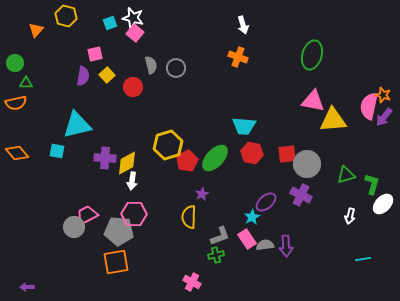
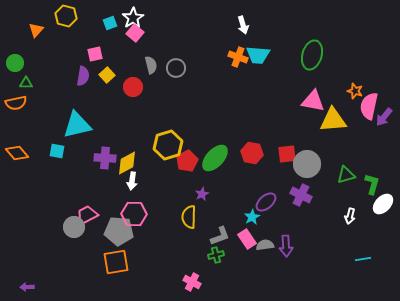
white star at (133, 18): rotated 25 degrees clockwise
orange star at (383, 95): moved 28 px left, 4 px up
cyan trapezoid at (244, 126): moved 14 px right, 71 px up
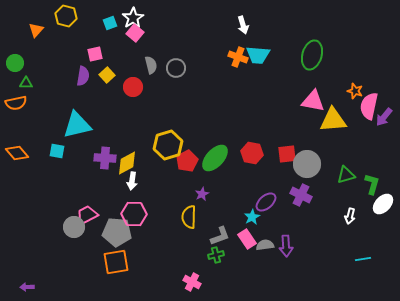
gray pentagon at (119, 231): moved 2 px left, 1 px down
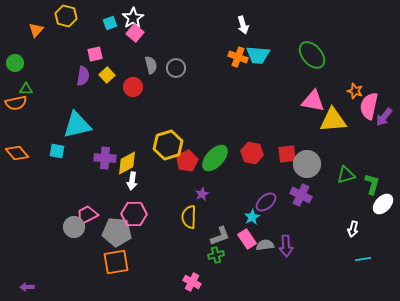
green ellipse at (312, 55): rotated 56 degrees counterclockwise
green triangle at (26, 83): moved 6 px down
white arrow at (350, 216): moved 3 px right, 13 px down
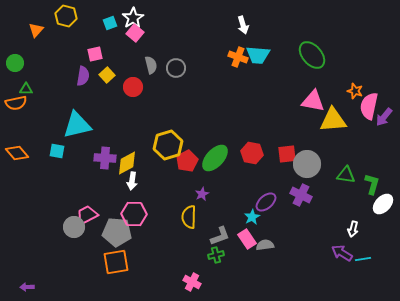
green triangle at (346, 175): rotated 24 degrees clockwise
purple arrow at (286, 246): moved 56 px right, 7 px down; rotated 125 degrees clockwise
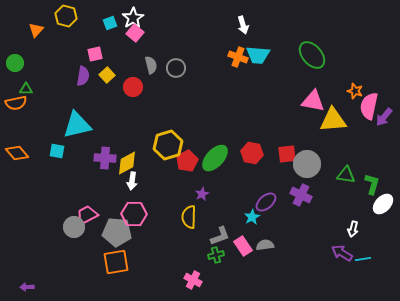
pink rectangle at (247, 239): moved 4 px left, 7 px down
pink cross at (192, 282): moved 1 px right, 2 px up
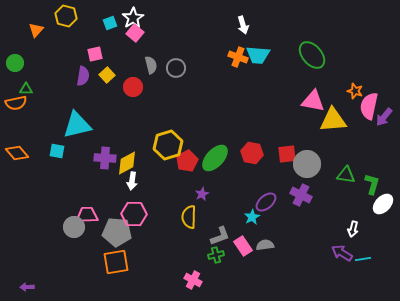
pink trapezoid at (87, 215): rotated 25 degrees clockwise
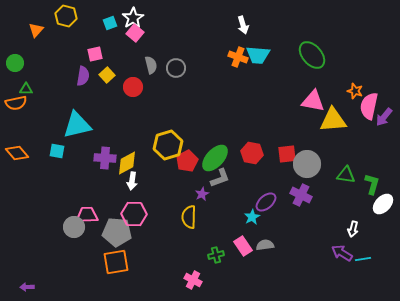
gray L-shape at (220, 236): moved 58 px up
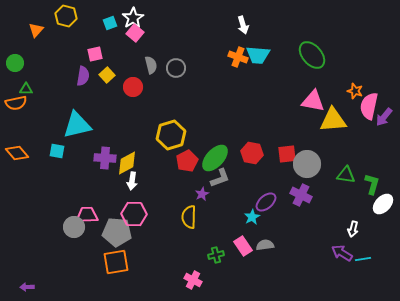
yellow hexagon at (168, 145): moved 3 px right, 10 px up
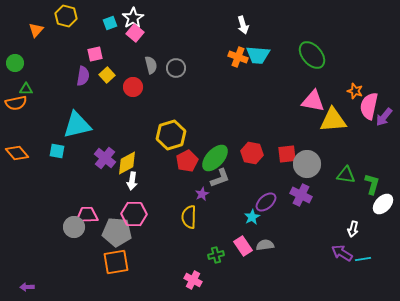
purple cross at (105, 158): rotated 35 degrees clockwise
